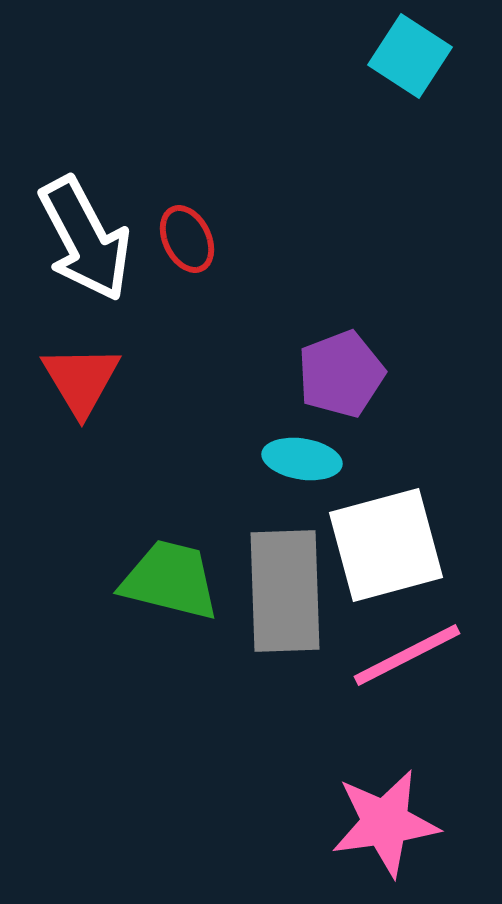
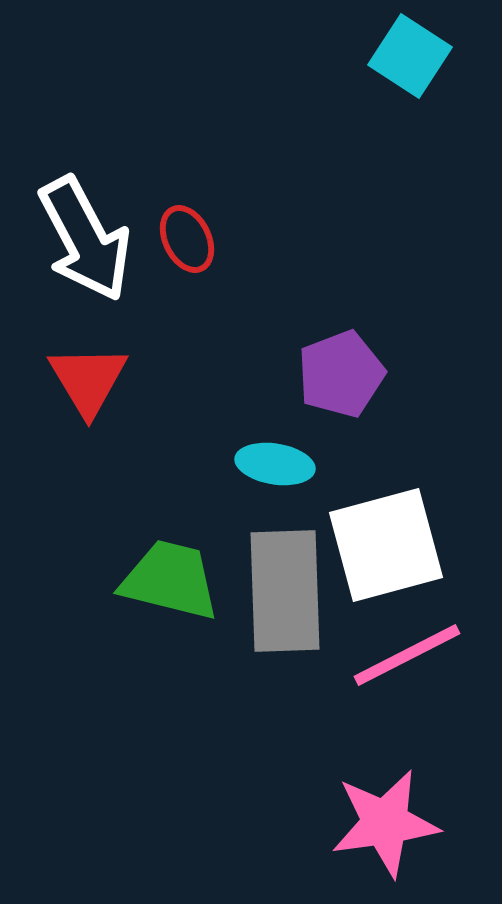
red triangle: moved 7 px right
cyan ellipse: moved 27 px left, 5 px down
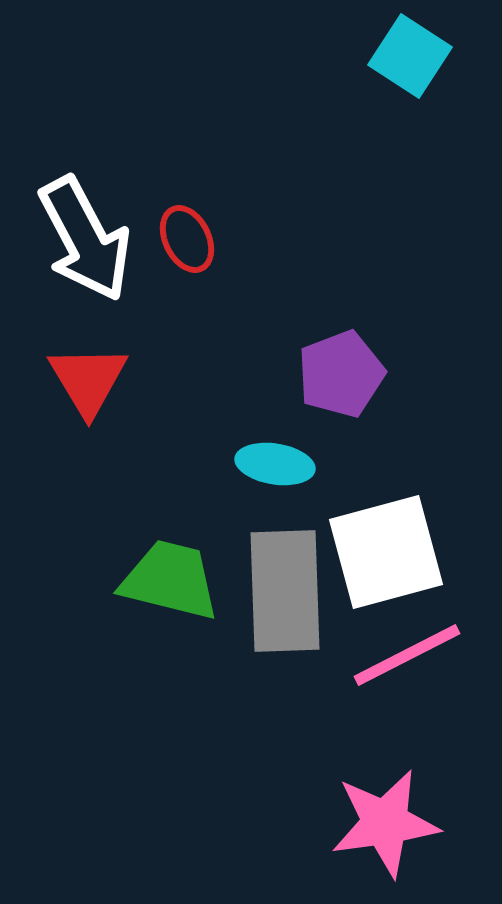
white square: moved 7 px down
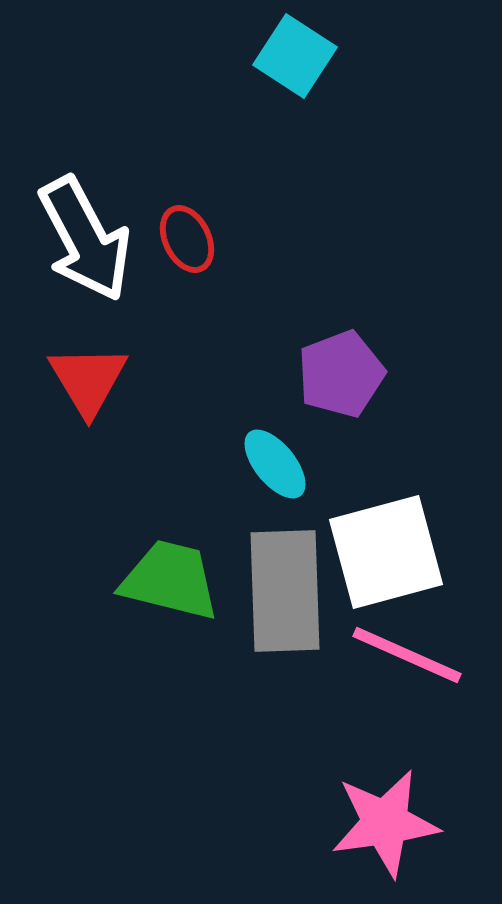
cyan square: moved 115 px left
cyan ellipse: rotated 42 degrees clockwise
pink line: rotated 51 degrees clockwise
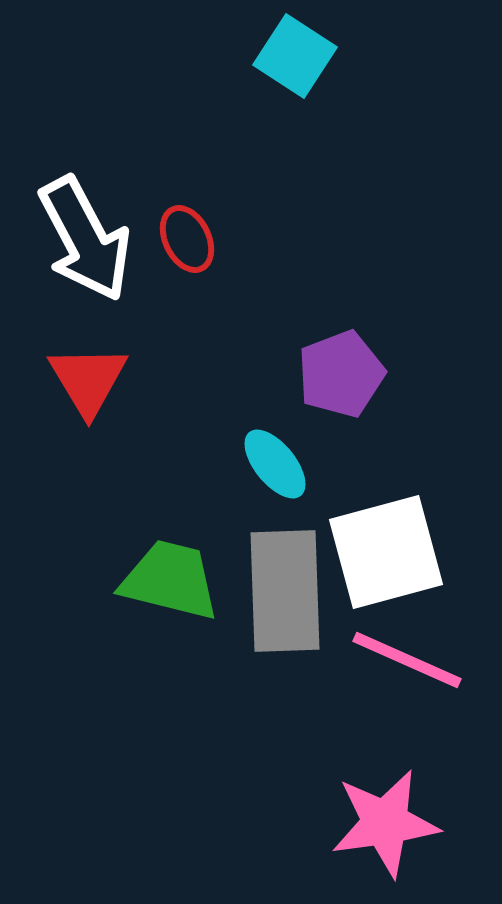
pink line: moved 5 px down
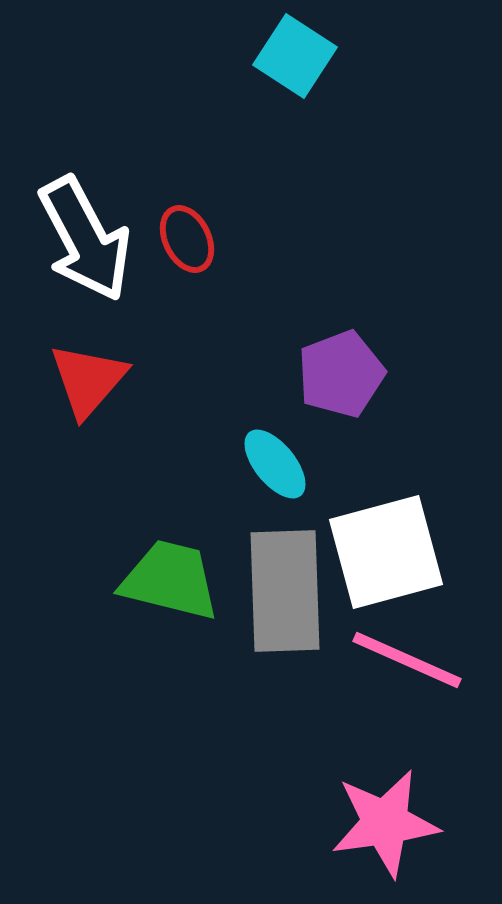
red triangle: rotated 12 degrees clockwise
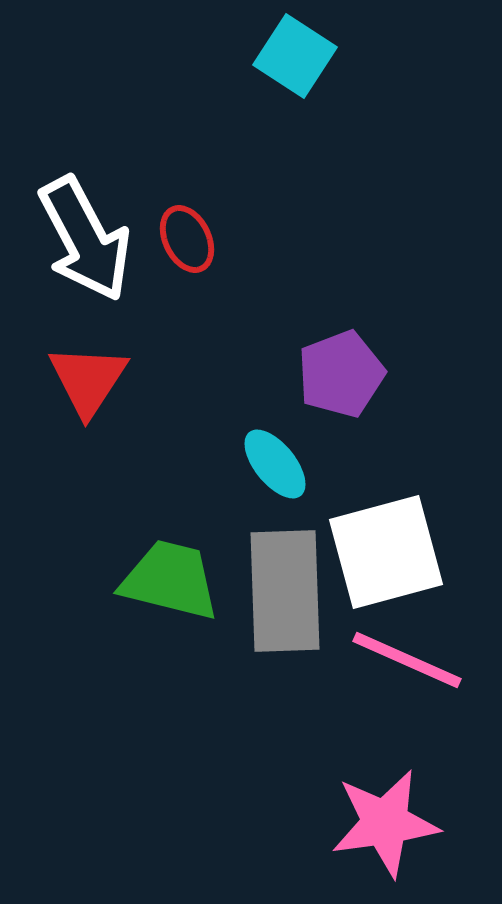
red triangle: rotated 8 degrees counterclockwise
